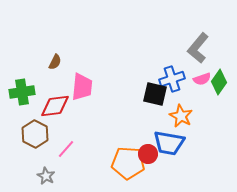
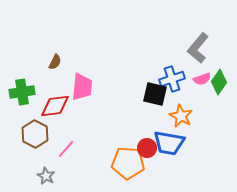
red circle: moved 1 px left, 6 px up
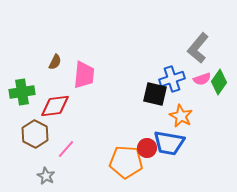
pink trapezoid: moved 2 px right, 12 px up
orange pentagon: moved 2 px left, 1 px up
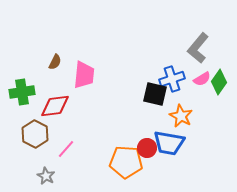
pink semicircle: rotated 12 degrees counterclockwise
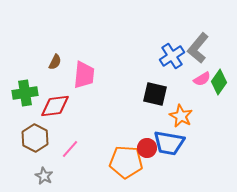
blue cross: moved 23 px up; rotated 15 degrees counterclockwise
green cross: moved 3 px right, 1 px down
brown hexagon: moved 4 px down
pink line: moved 4 px right
gray star: moved 2 px left
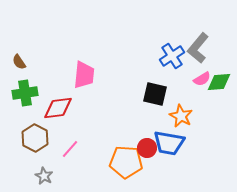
brown semicircle: moved 36 px left; rotated 119 degrees clockwise
green diamond: rotated 50 degrees clockwise
red diamond: moved 3 px right, 2 px down
